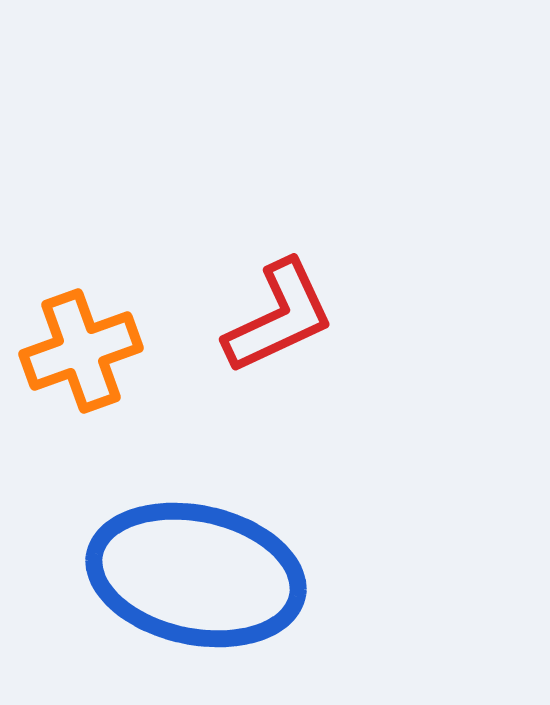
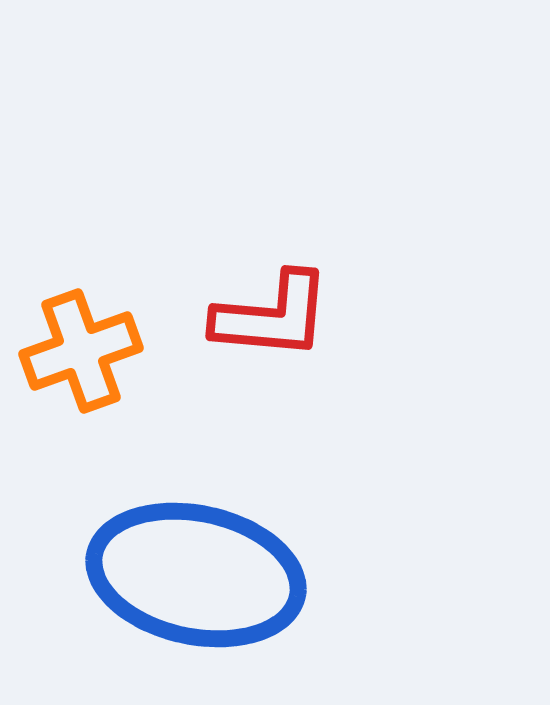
red L-shape: moved 7 px left, 1 px up; rotated 30 degrees clockwise
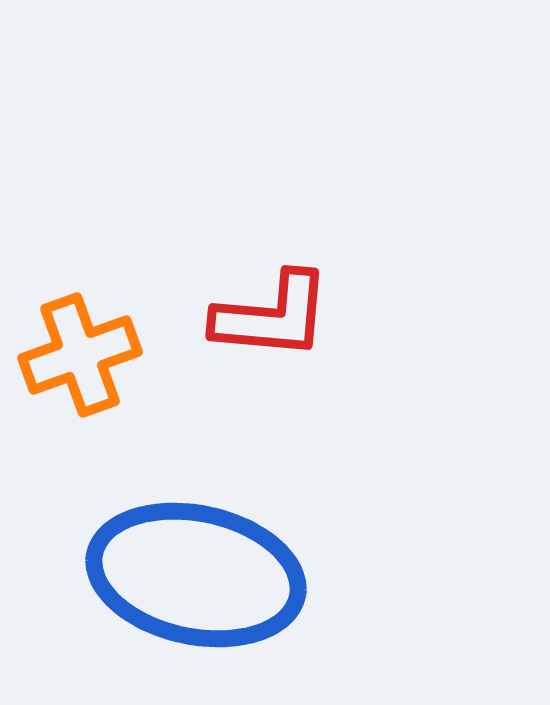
orange cross: moved 1 px left, 4 px down
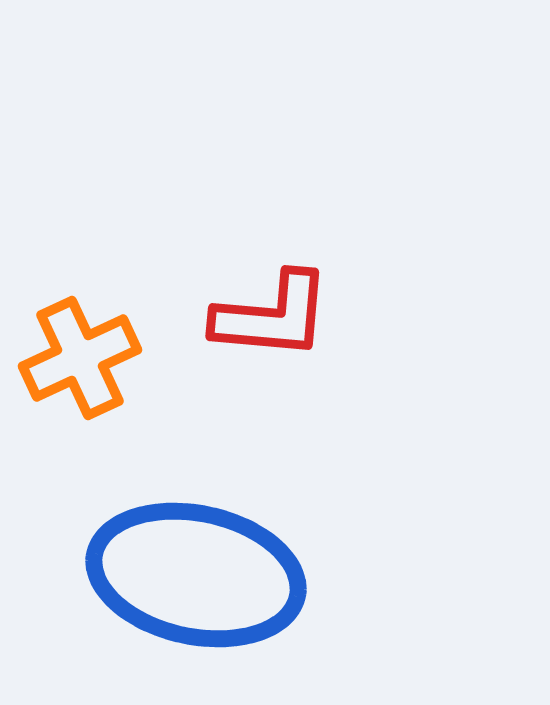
orange cross: moved 3 px down; rotated 5 degrees counterclockwise
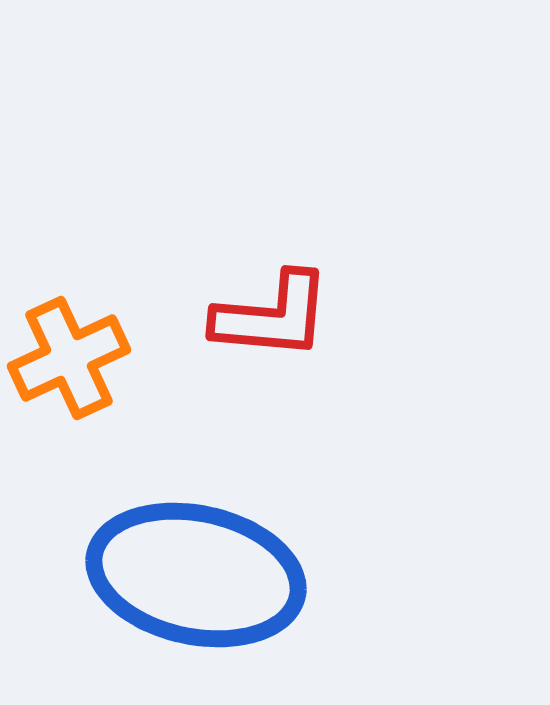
orange cross: moved 11 px left
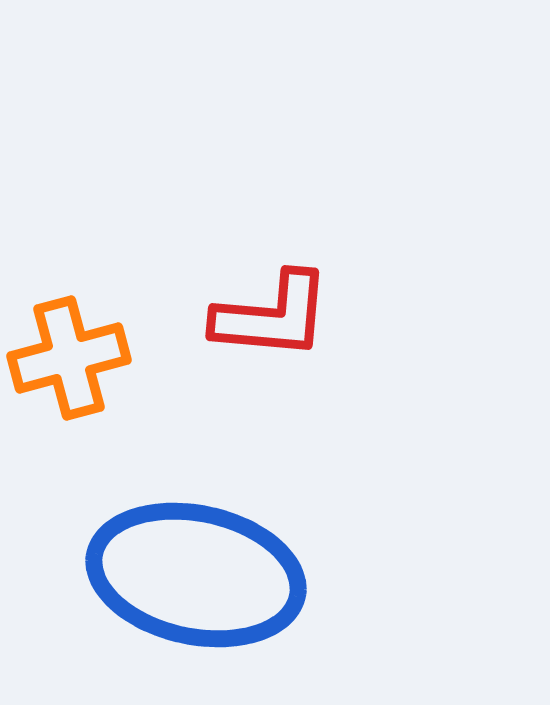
orange cross: rotated 10 degrees clockwise
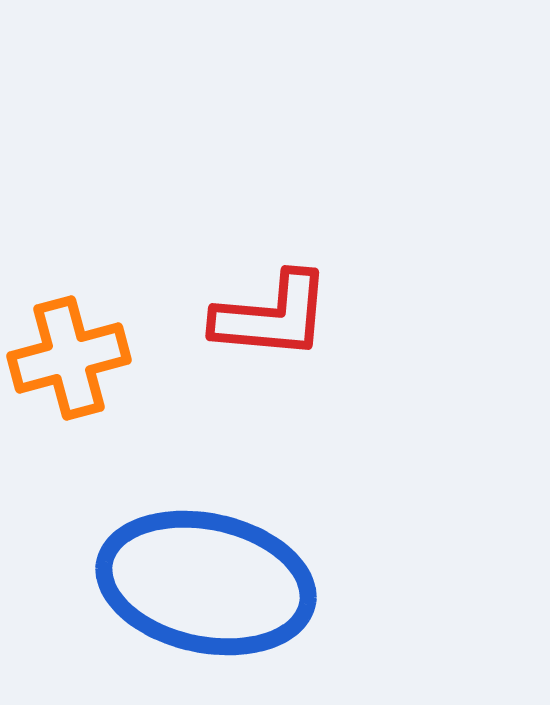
blue ellipse: moved 10 px right, 8 px down
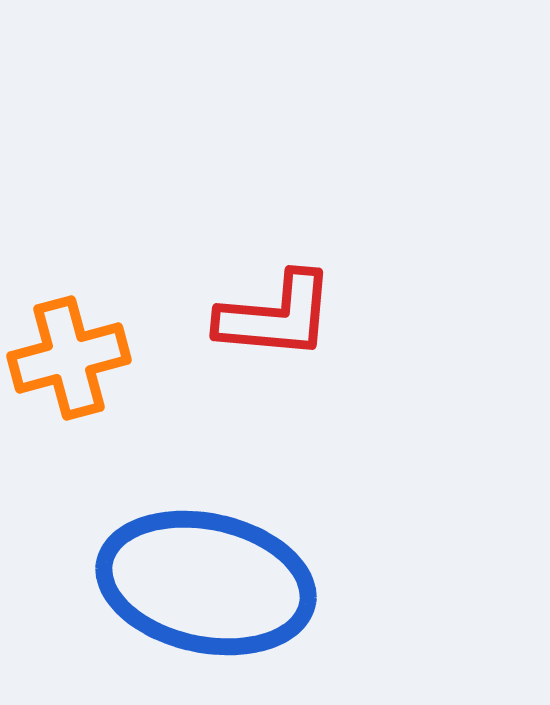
red L-shape: moved 4 px right
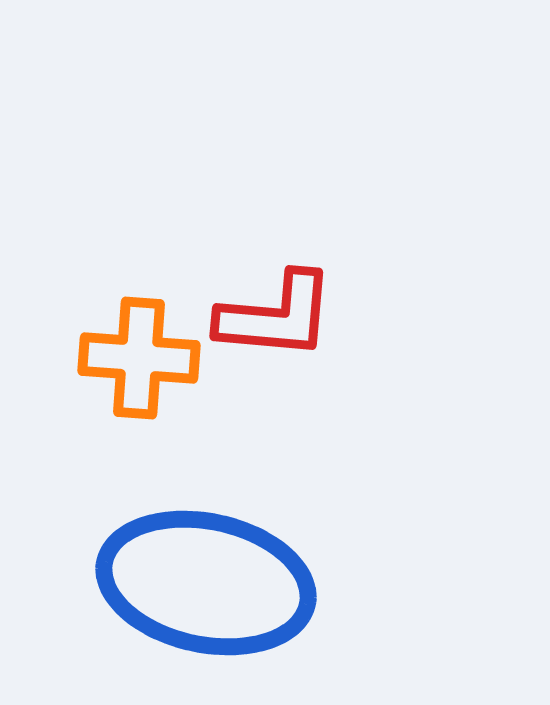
orange cross: moved 70 px right; rotated 19 degrees clockwise
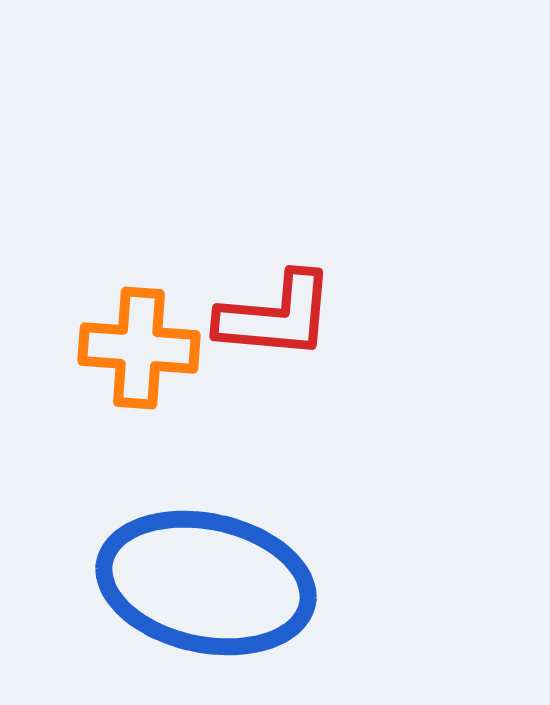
orange cross: moved 10 px up
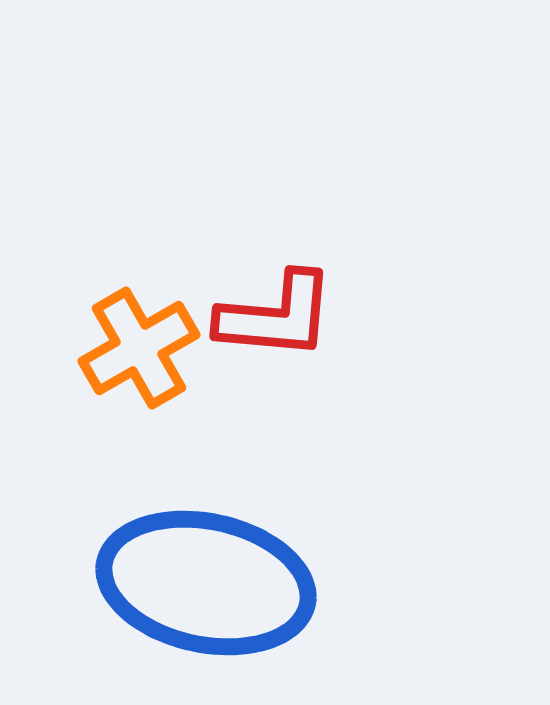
orange cross: rotated 34 degrees counterclockwise
